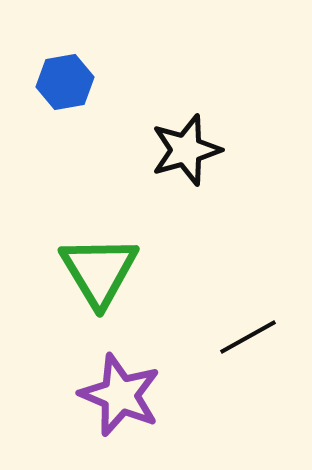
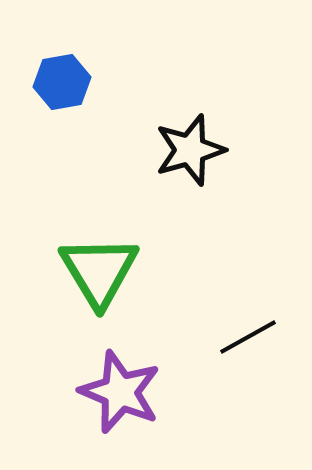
blue hexagon: moved 3 px left
black star: moved 4 px right
purple star: moved 3 px up
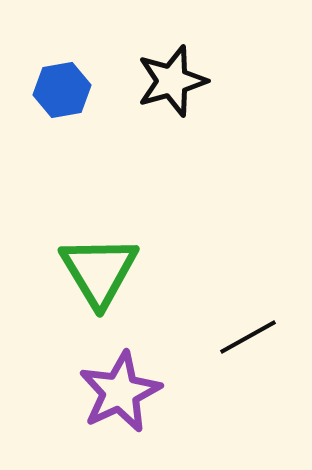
blue hexagon: moved 8 px down
black star: moved 18 px left, 69 px up
purple star: rotated 24 degrees clockwise
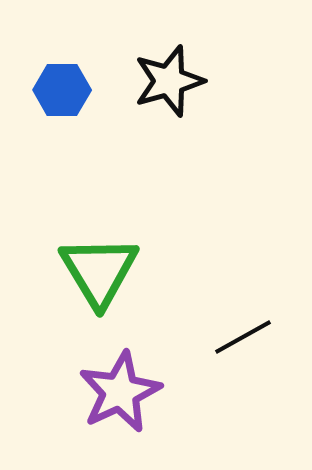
black star: moved 3 px left
blue hexagon: rotated 10 degrees clockwise
black line: moved 5 px left
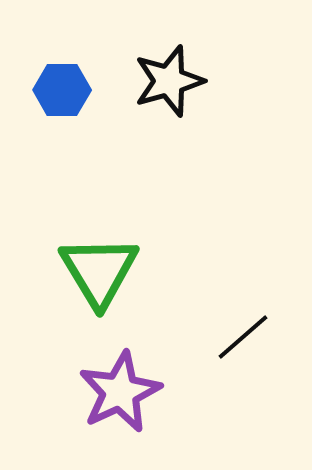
black line: rotated 12 degrees counterclockwise
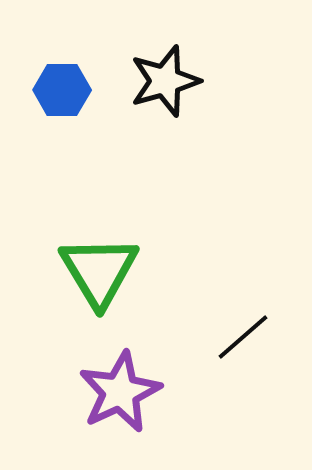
black star: moved 4 px left
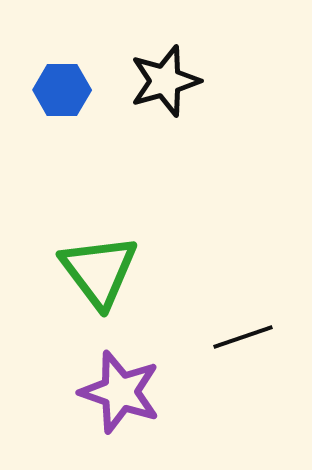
green triangle: rotated 6 degrees counterclockwise
black line: rotated 22 degrees clockwise
purple star: rotated 28 degrees counterclockwise
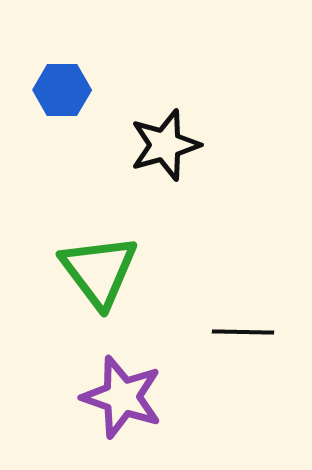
black star: moved 64 px down
black line: moved 5 px up; rotated 20 degrees clockwise
purple star: moved 2 px right, 5 px down
